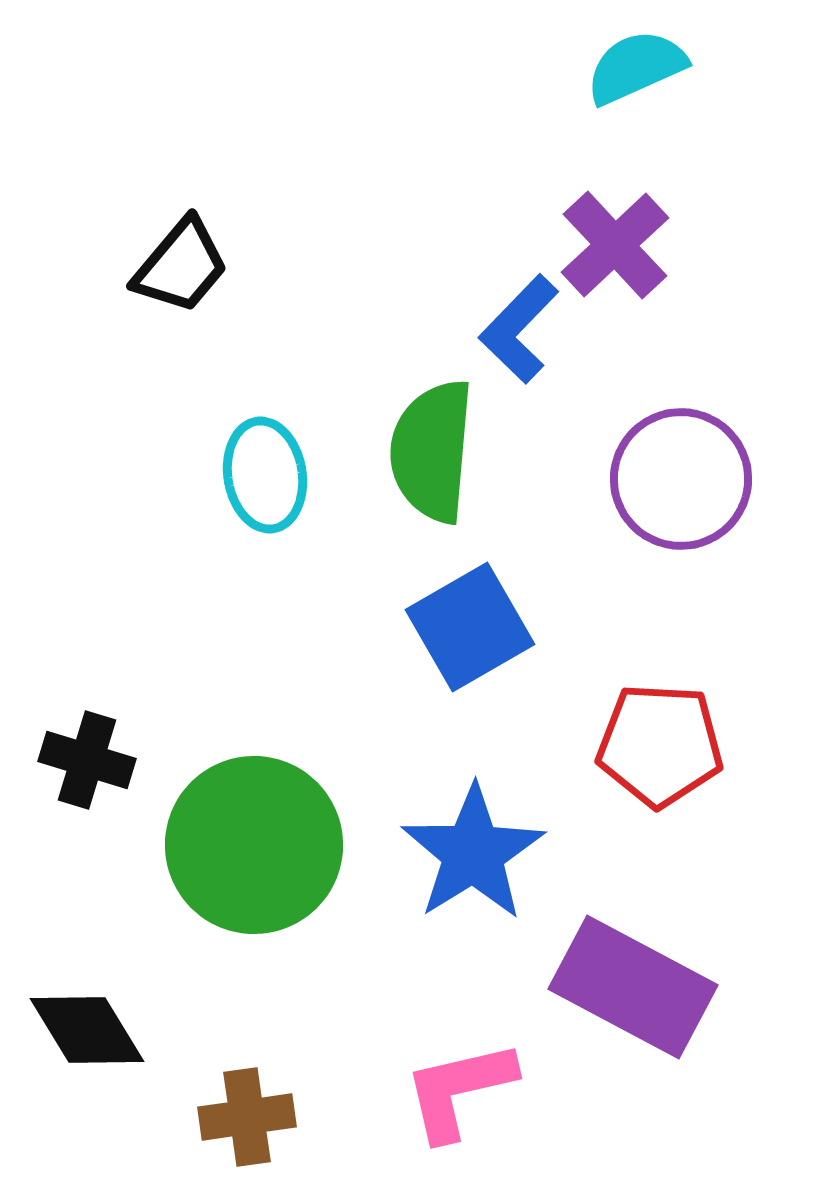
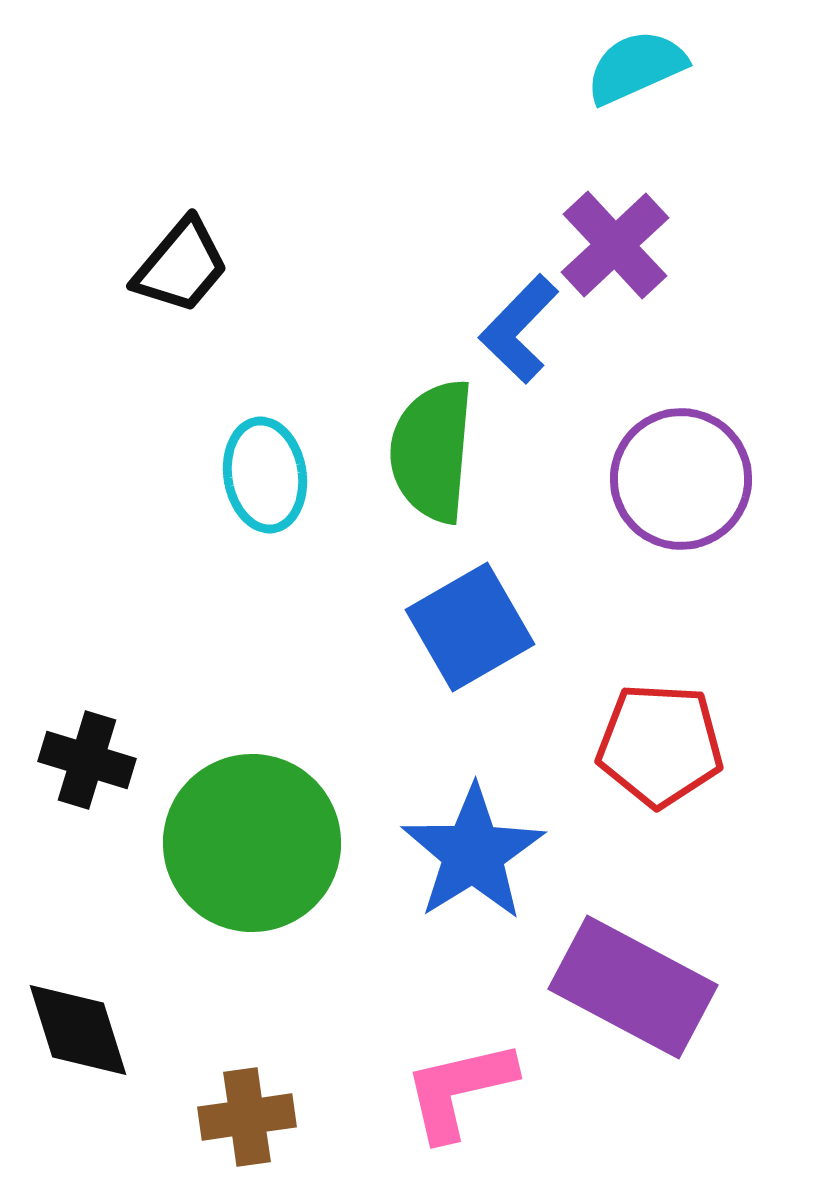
green circle: moved 2 px left, 2 px up
black diamond: moved 9 px left; rotated 14 degrees clockwise
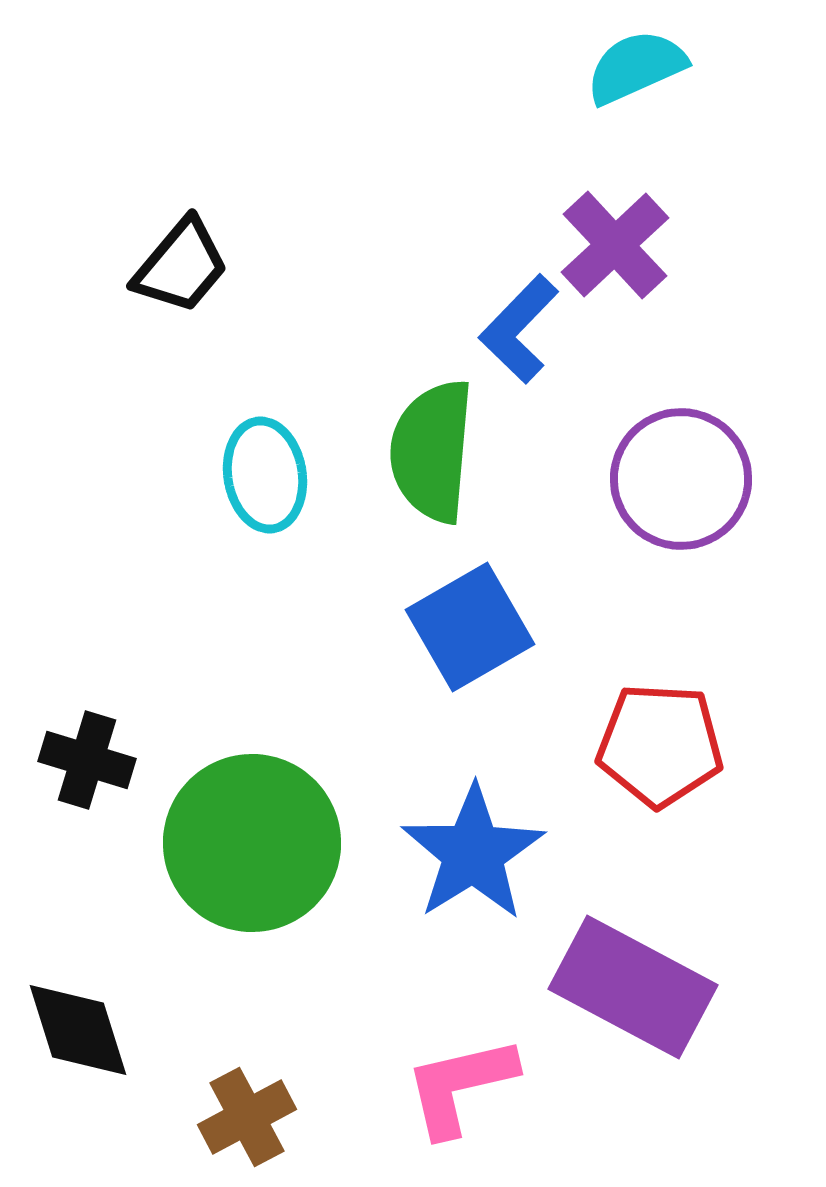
pink L-shape: moved 1 px right, 4 px up
brown cross: rotated 20 degrees counterclockwise
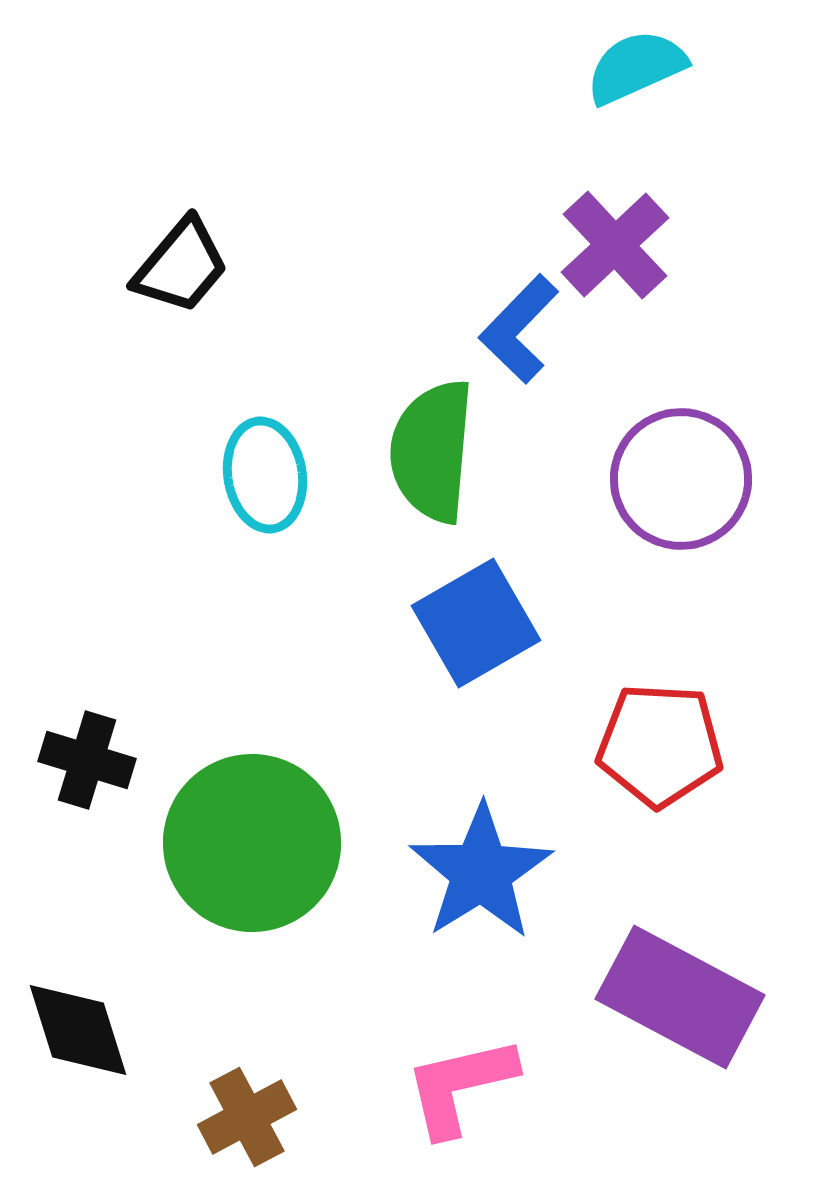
blue square: moved 6 px right, 4 px up
blue star: moved 8 px right, 19 px down
purple rectangle: moved 47 px right, 10 px down
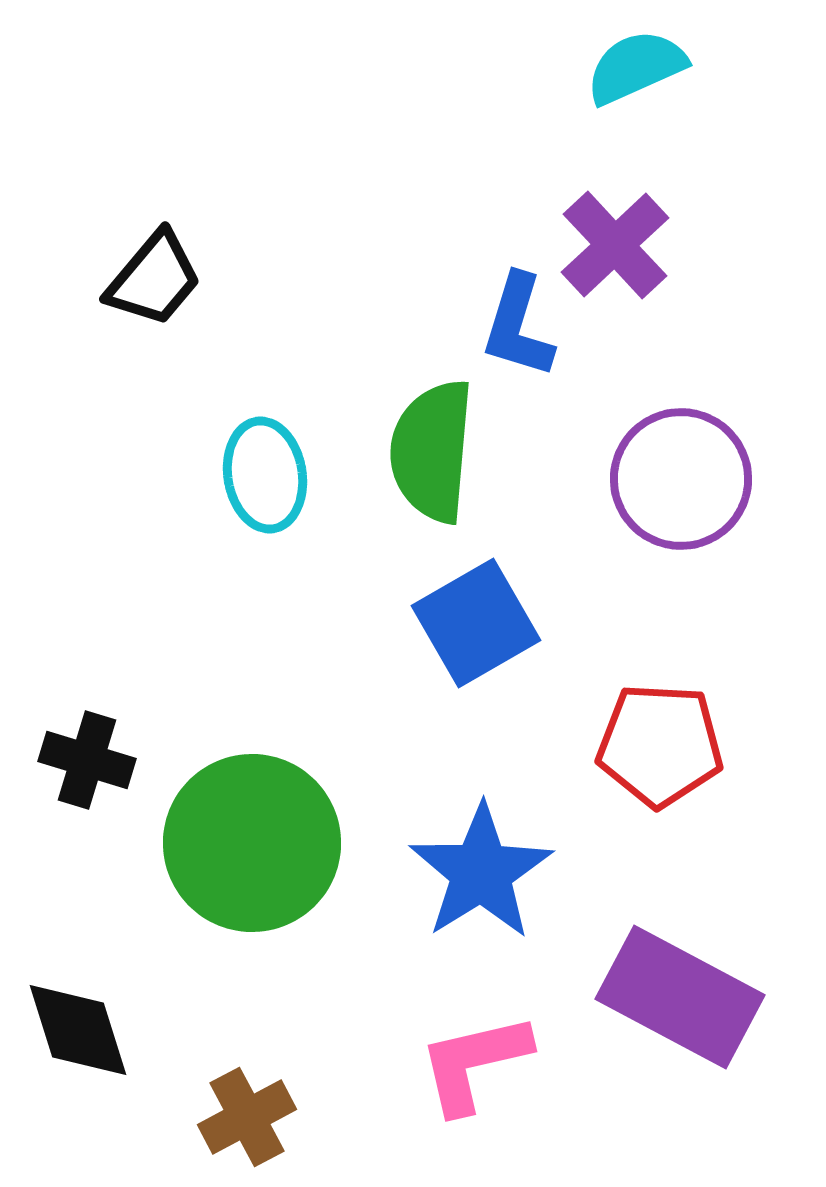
black trapezoid: moved 27 px left, 13 px down
blue L-shape: moved 1 px left, 3 px up; rotated 27 degrees counterclockwise
pink L-shape: moved 14 px right, 23 px up
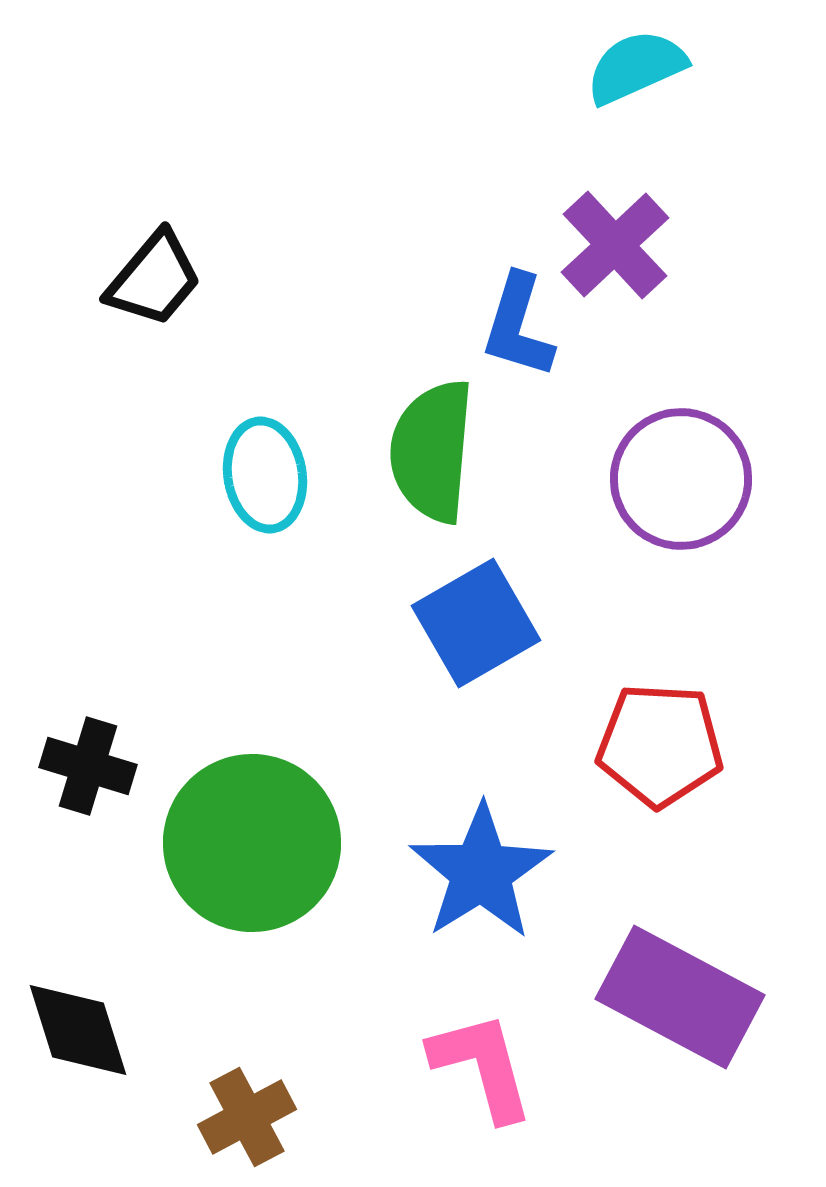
black cross: moved 1 px right, 6 px down
pink L-shape: moved 8 px right, 3 px down; rotated 88 degrees clockwise
